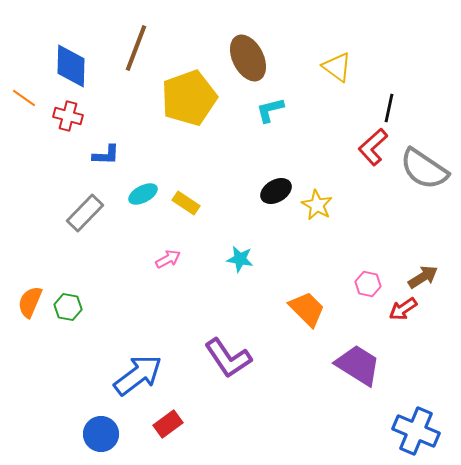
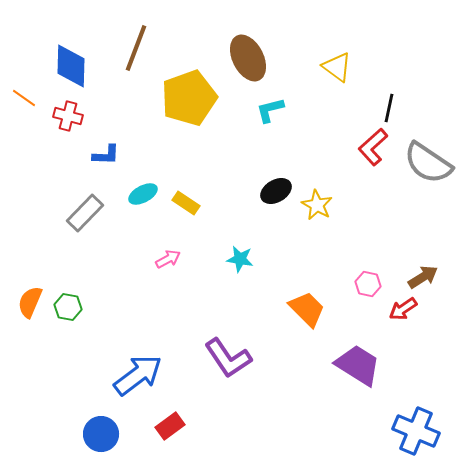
gray semicircle: moved 4 px right, 6 px up
red rectangle: moved 2 px right, 2 px down
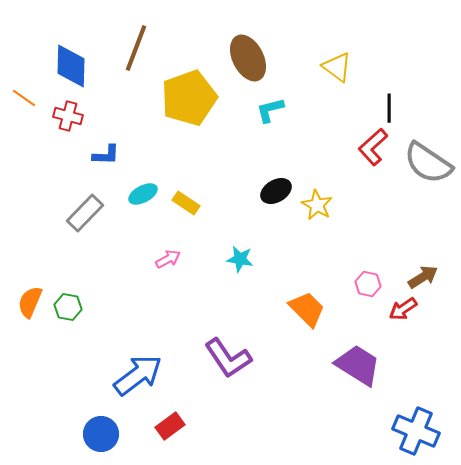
black line: rotated 12 degrees counterclockwise
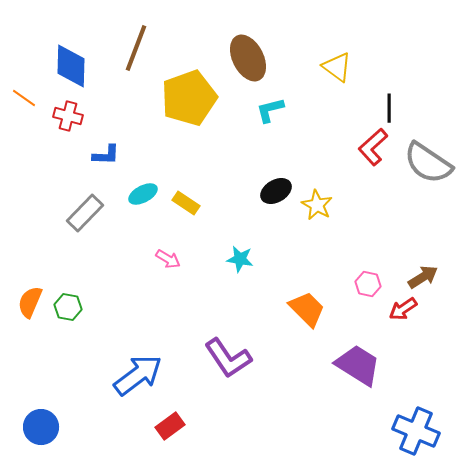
pink arrow: rotated 60 degrees clockwise
blue circle: moved 60 px left, 7 px up
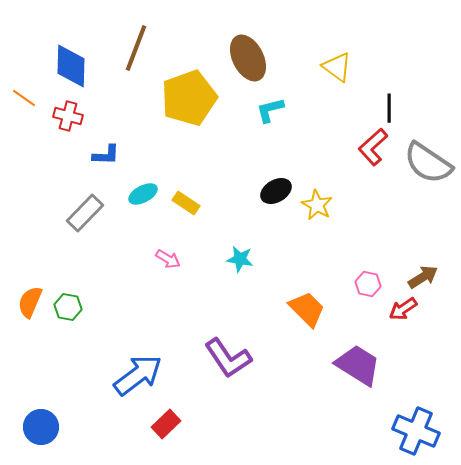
red rectangle: moved 4 px left, 2 px up; rotated 8 degrees counterclockwise
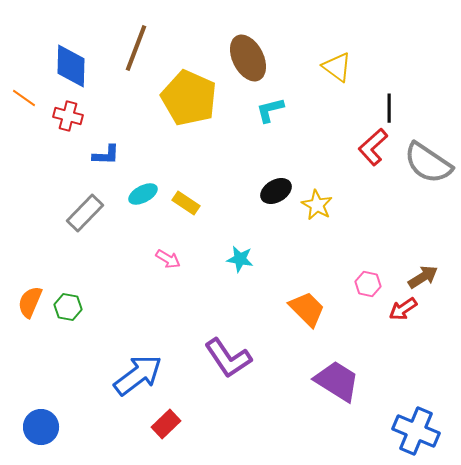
yellow pentagon: rotated 28 degrees counterclockwise
purple trapezoid: moved 21 px left, 16 px down
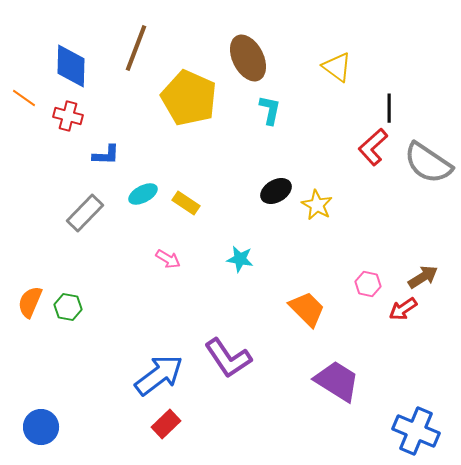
cyan L-shape: rotated 116 degrees clockwise
blue arrow: moved 21 px right
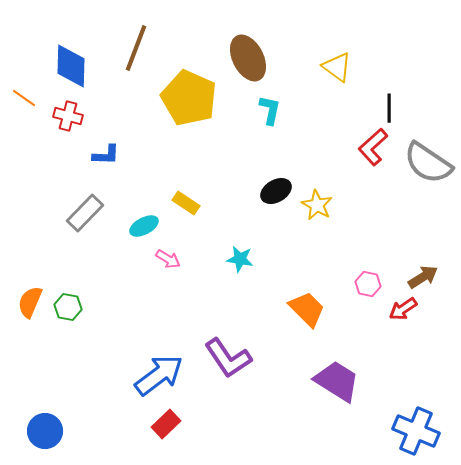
cyan ellipse: moved 1 px right, 32 px down
blue circle: moved 4 px right, 4 px down
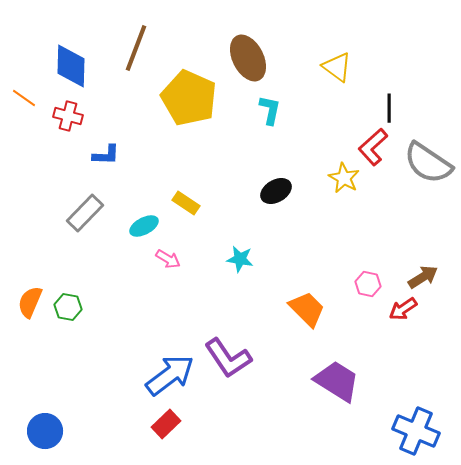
yellow star: moved 27 px right, 27 px up
blue arrow: moved 11 px right
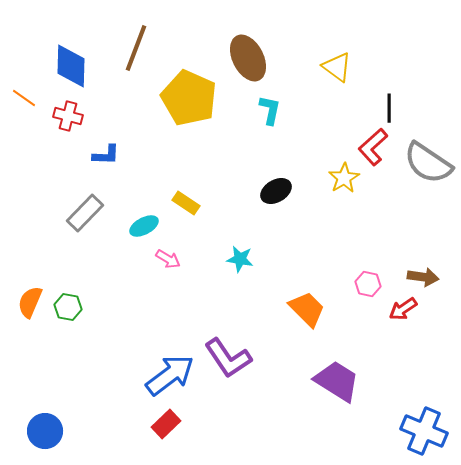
yellow star: rotated 12 degrees clockwise
brown arrow: rotated 40 degrees clockwise
blue cross: moved 8 px right
